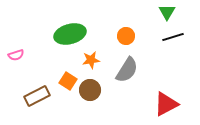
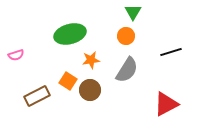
green triangle: moved 34 px left
black line: moved 2 px left, 15 px down
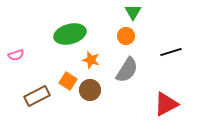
orange star: rotated 24 degrees clockwise
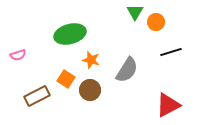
green triangle: moved 2 px right
orange circle: moved 30 px right, 14 px up
pink semicircle: moved 2 px right
orange square: moved 2 px left, 2 px up
red triangle: moved 2 px right, 1 px down
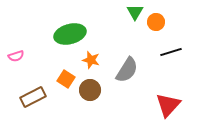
pink semicircle: moved 2 px left, 1 px down
brown rectangle: moved 4 px left, 1 px down
red triangle: rotated 20 degrees counterclockwise
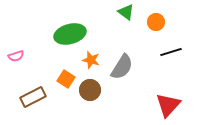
green triangle: moved 9 px left; rotated 24 degrees counterclockwise
gray semicircle: moved 5 px left, 3 px up
